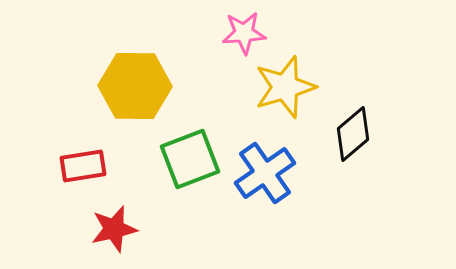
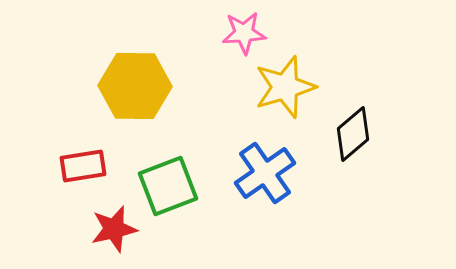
green square: moved 22 px left, 27 px down
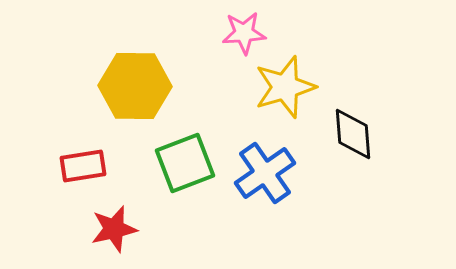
black diamond: rotated 54 degrees counterclockwise
green square: moved 17 px right, 23 px up
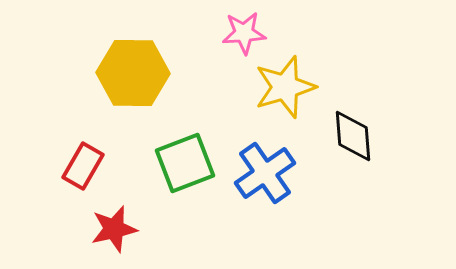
yellow hexagon: moved 2 px left, 13 px up
black diamond: moved 2 px down
red rectangle: rotated 51 degrees counterclockwise
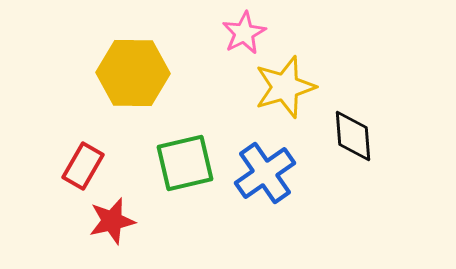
pink star: rotated 24 degrees counterclockwise
green square: rotated 8 degrees clockwise
red star: moved 2 px left, 8 px up
